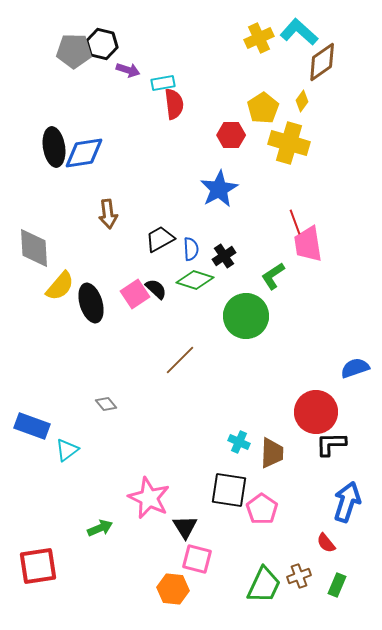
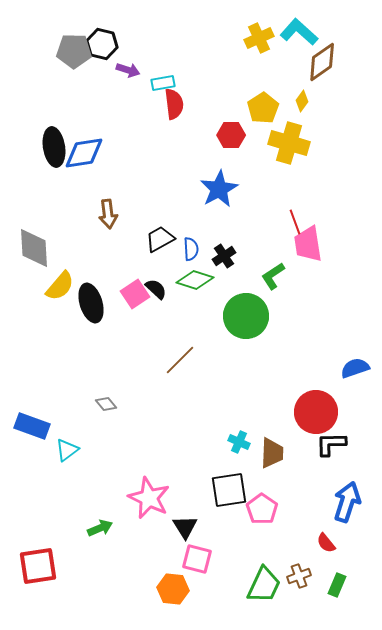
black square at (229, 490): rotated 18 degrees counterclockwise
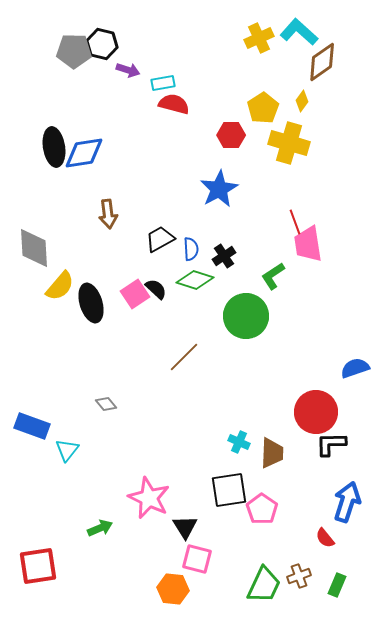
red semicircle at (174, 104): rotated 68 degrees counterclockwise
brown line at (180, 360): moved 4 px right, 3 px up
cyan triangle at (67, 450): rotated 15 degrees counterclockwise
red semicircle at (326, 543): moved 1 px left, 5 px up
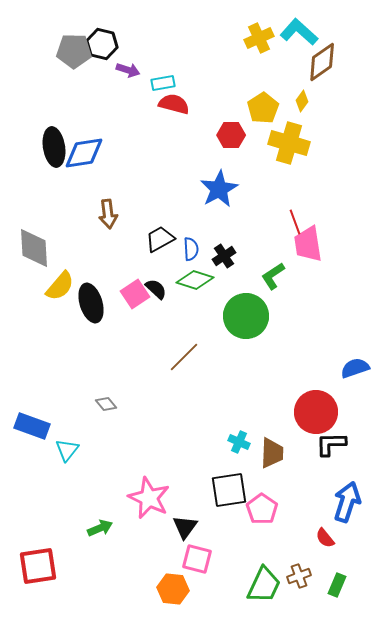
black triangle at (185, 527): rotated 8 degrees clockwise
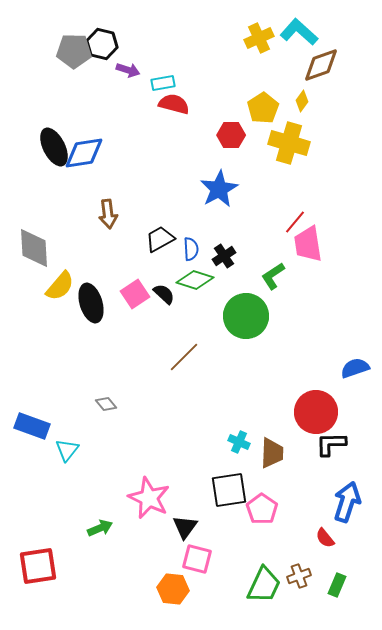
brown diamond at (322, 62): moved 1 px left, 3 px down; rotated 15 degrees clockwise
black ellipse at (54, 147): rotated 18 degrees counterclockwise
red line at (295, 222): rotated 60 degrees clockwise
black semicircle at (156, 289): moved 8 px right, 5 px down
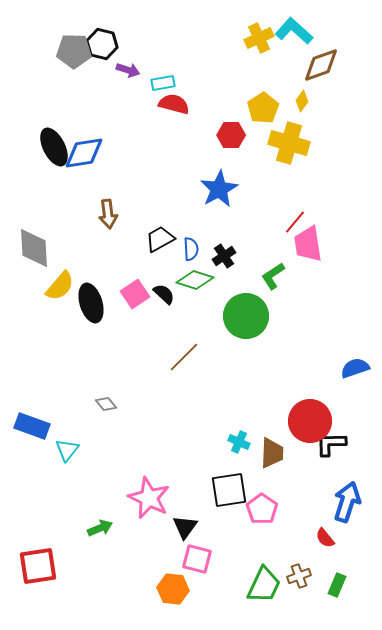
cyan L-shape at (299, 32): moved 5 px left, 1 px up
red circle at (316, 412): moved 6 px left, 9 px down
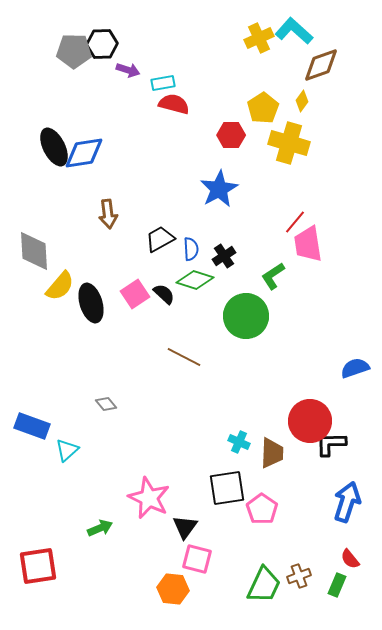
black hexagon at (102, 44): rotated 16 degrees counterclockwise
gray diamond at (34, 248): moved 3 px down
brown line at (184, 357): rotated 72 degrees clockwise
cyan triangle at (67, 450): rotated 10 degrees clockwise
black square at (229, 490): moved 2 px left, 2 px up
red semicircle at (325, 538): moved 25 px right, 21 px down
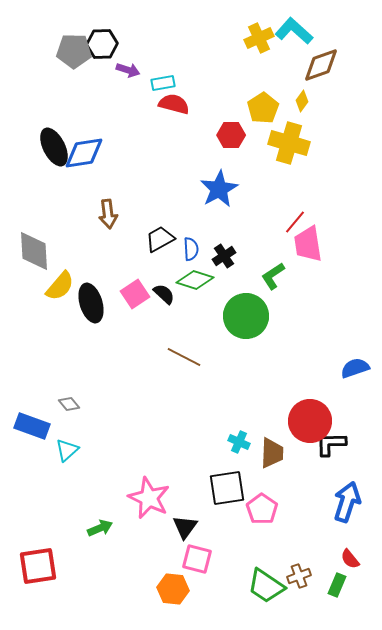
gray diamond at (106, 404): moved 37 px left
green trapezoid at (264, 585): moved 2 px right, 1 px down; rotated 99 degrees clockwise
